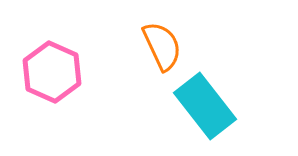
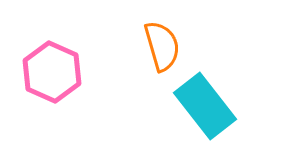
orange semicircle: rotated 9 degrees clockwise
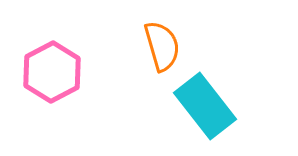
pink hexagon: rotated 8 degrees clockwise
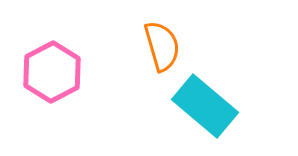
cyan rectangle: rotated 12 degrees counterclockwise
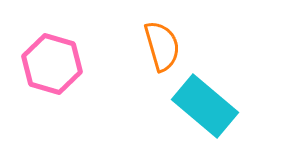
pink hexagon: moved 8 px up; rotated 16 degrees counterclockwise
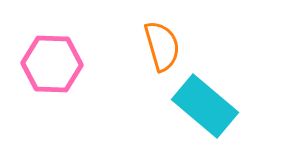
pink hexagon: rotated 14 degrees counterclockwise
